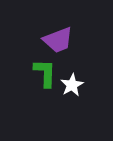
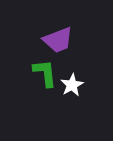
green L-shape: rotated 8 degrees counterclockwise
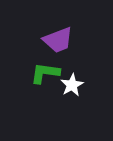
green L-shape: rotated 76 degrees counterclockwise
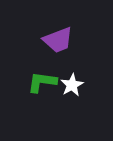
green L-shape: moved 3 px left, 9 px down
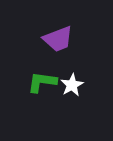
purple trapezoid: moved 1 px up
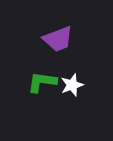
white star: rotated 10 degrees clockwise
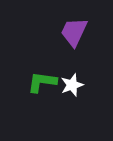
purple trapezoid: moved 16 px right, 7 px up; rotated 136 degrees clockwise
